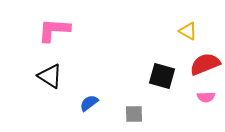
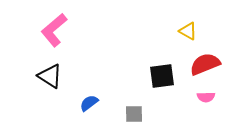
pink L-shape: rotated 44 degrees counterclockwise
black square: rotated 24 degrees counterclockwise
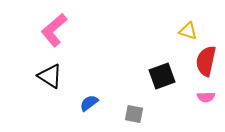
yellow triangle: rotated 12 degrees counterclockwise
red semicircle: moved 1 px right, 3 px up; rotated 56 degrees counterclockwise
black square: rotated 12 degrees counterclockwise
gray square: rotated 12 degrees clockwise
